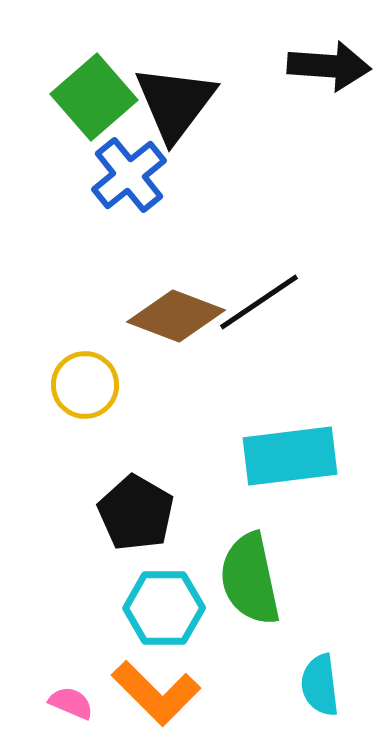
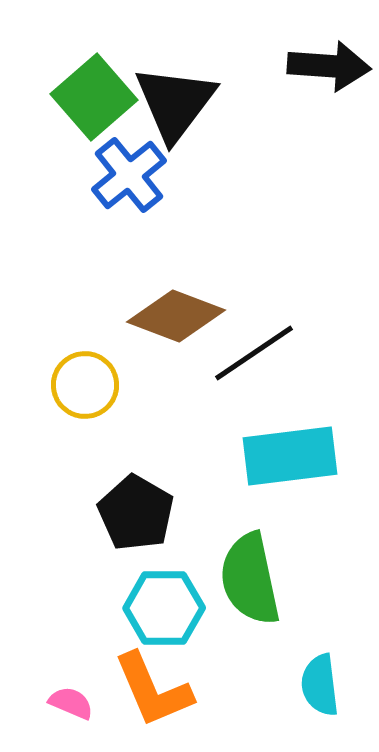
black line: moved 5 px left, 51 px down
orange L-shape: moved 3 px left, 3 px up; rotated 22 degrees clockwise
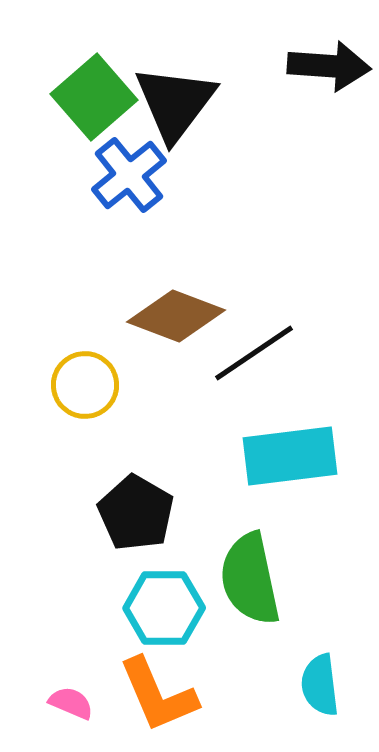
orange L-shape: moved 5 px right, 5 px down
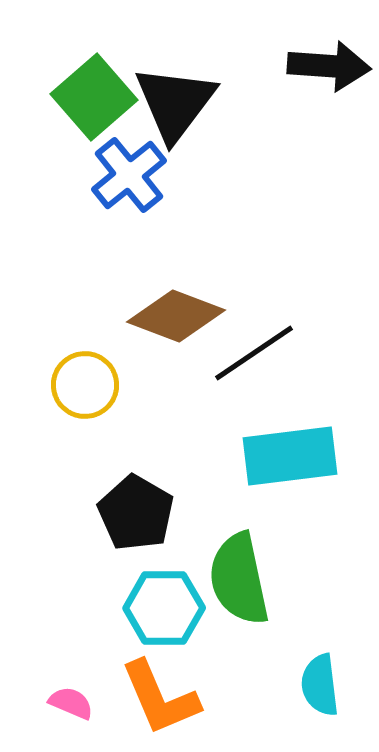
green semicircle: moved 11 px left
orange L-shape: moved 2 px right, 3 px down
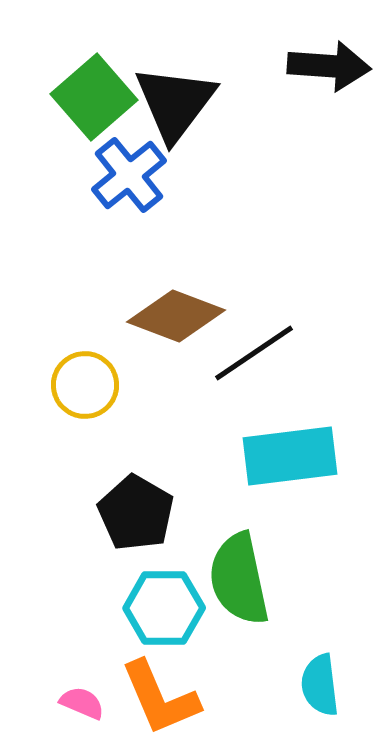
pink semicircle: moved 11 px right
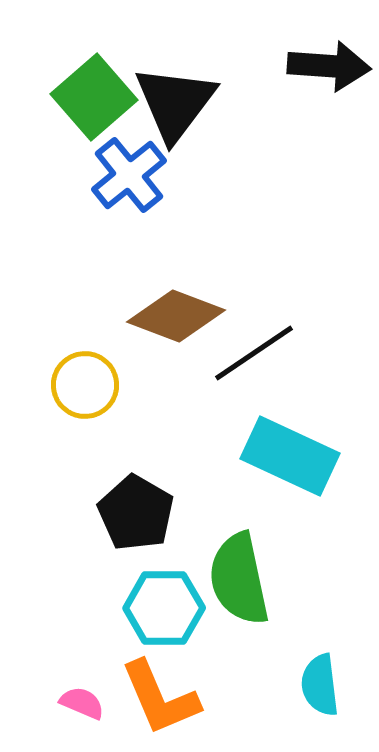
cyan rectangle: rotated 32 degrees clockwise
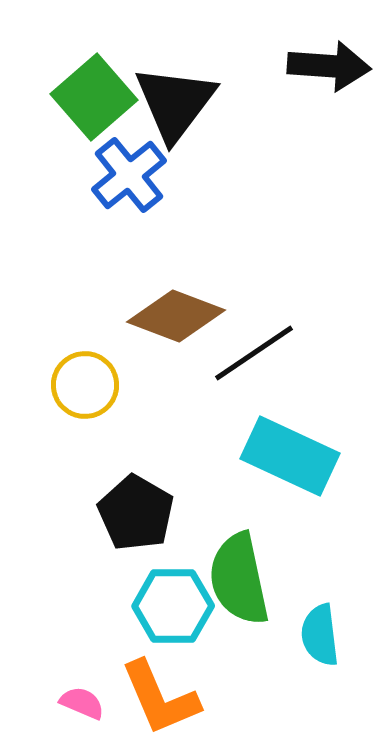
cyan hexagon: moved 9 px right, 2 px up
cyan semicircle: moved 50 px up
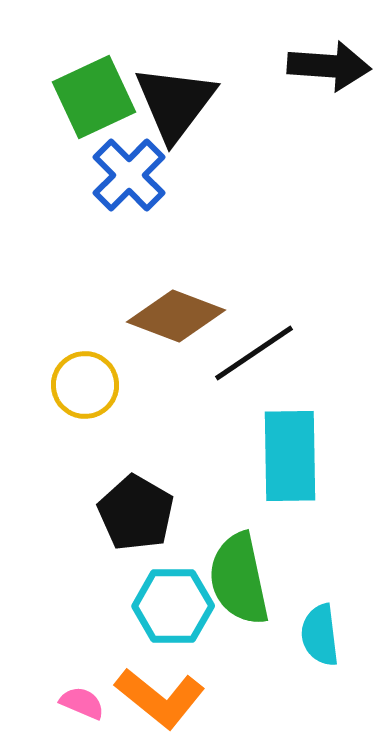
green square: rotated 16 degrees clockwise
blue cross: rotated 6 degrees counterclockwise
cyan rectangle: rotated 64 degrees clockwise
orange L-shape: rotated 28 degrees counterclockwise
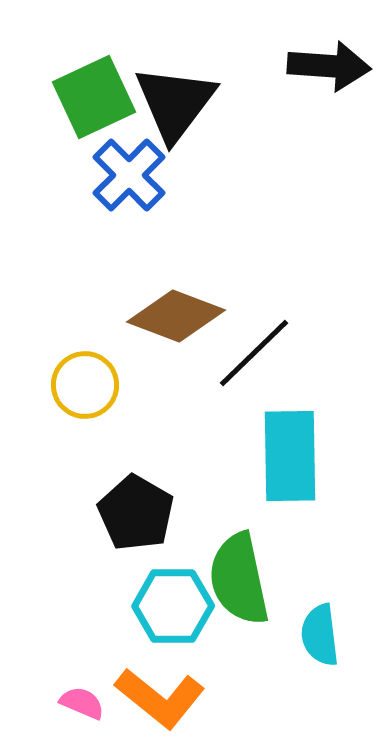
black line: rotated 10 degrees counterclockwise
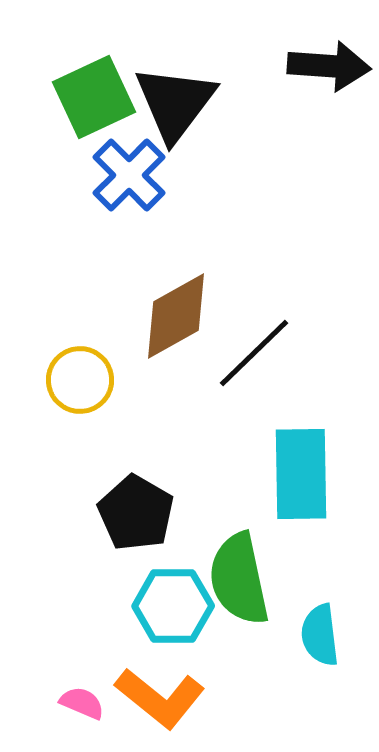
brown diamond: rotated 50 degrees counterclockwise
yellow circle: moved 5 px left, 5 px up
cyan rectangle: moved 11 px right, 18 px down
